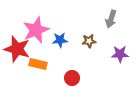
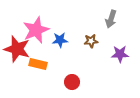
brown star: moved 2 px right
red circle: moved 4 px down
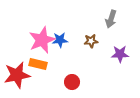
pink star: moved 6 px right, 10 px down
red star: moved 26 px down; rotated 28 degrees counterclockwise
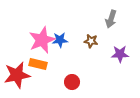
brown star: rotated 16 degrees clockwise
